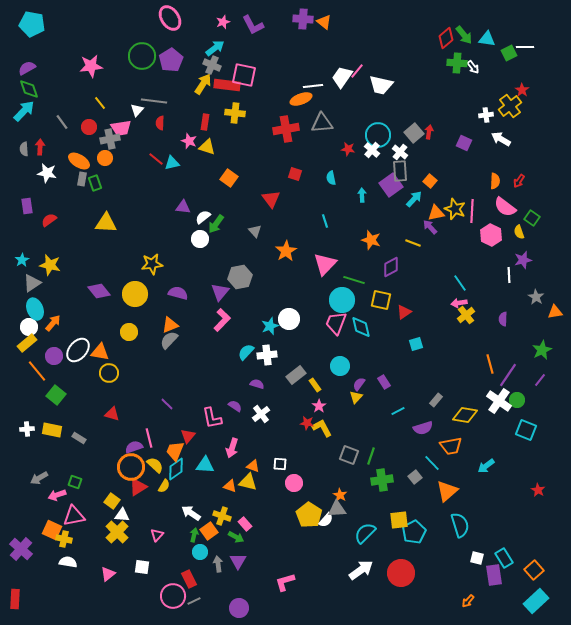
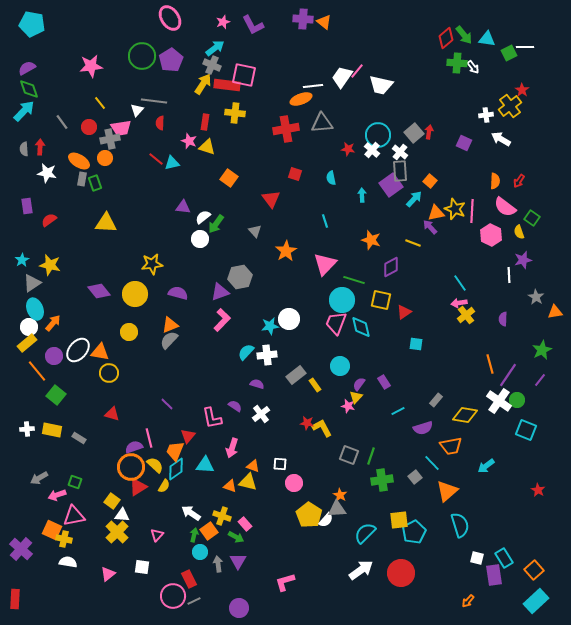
purple triangle at (220, 292): rotated 30 degrees clockwise
cyan star at (270, 326): rotated 12 degrees clockwise
cyan square at (416, 344): rotated 24 degrees clockwise
pink star at (319, 406): moved 29 px right; rotated 24 degrees counterclockwise
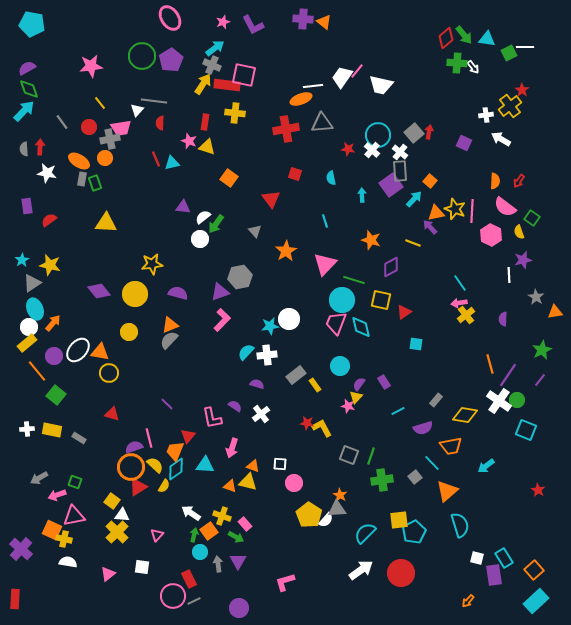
red line at (156, 159): rotated 28 degrees clockwise
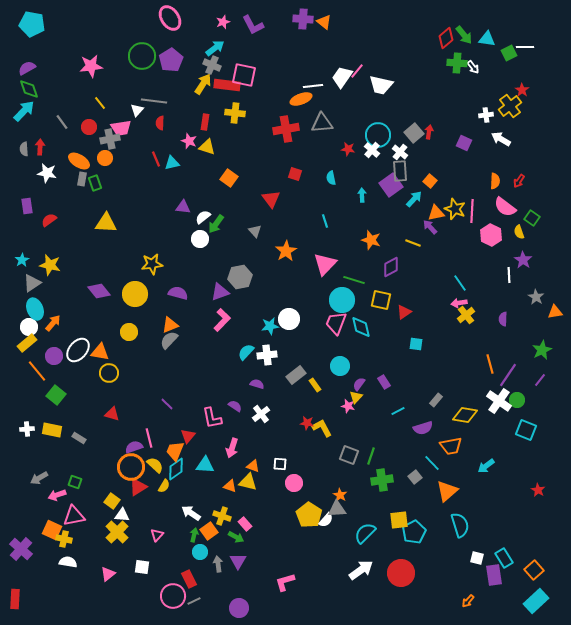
purple star at (523, 260): rotated 24 degrees counterclockwise
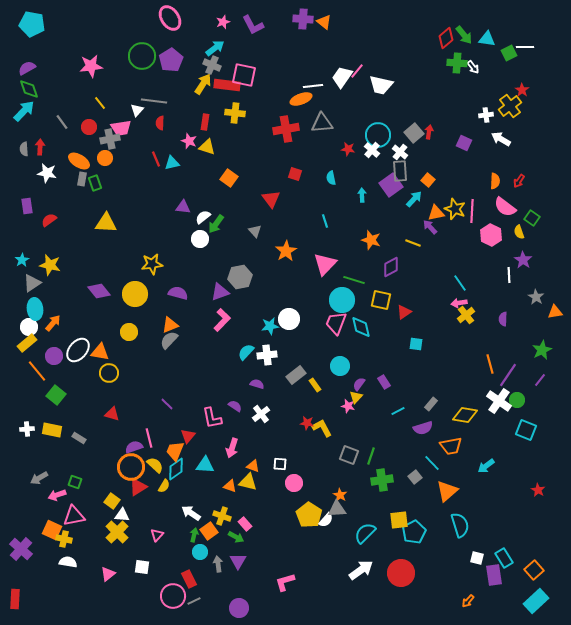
orange square at (430, 181): moved 2 px left, 1 px up
cyan ellipse at (35, 309): rotated 15 degrees clockwise
gray rectangle at (436, 400): moved 5 px left, 4 px down
